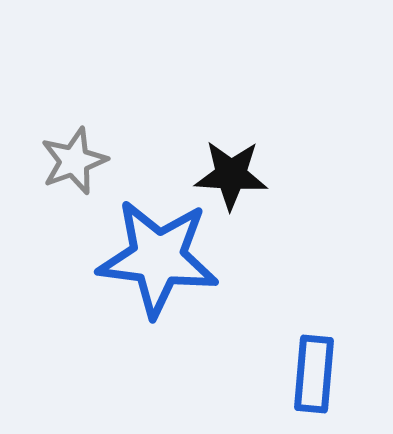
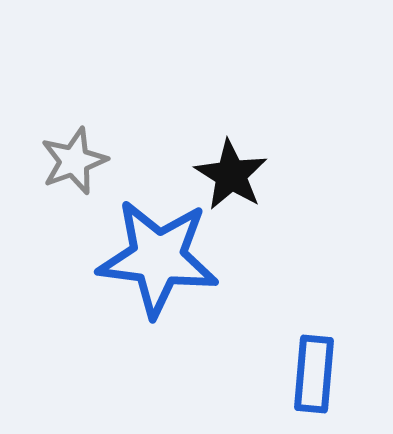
black star: rotated 28 degrees clockwise
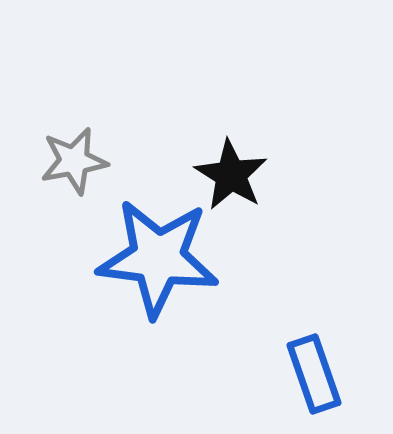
gray star: rotated 10 degrees clockwise
blue rectangle: rotated 24 degrees counterclockwise
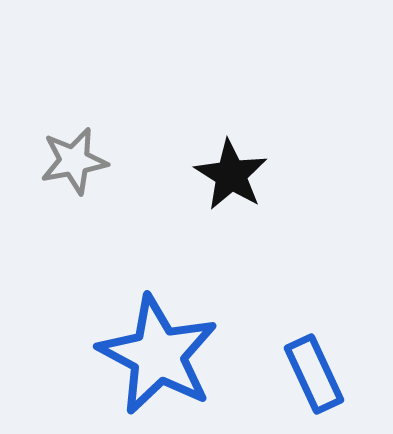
blue star: moved 97 px down; rotated 21 degrees clockwise
blue rectangle: rotated 6 degrees counterclockwise
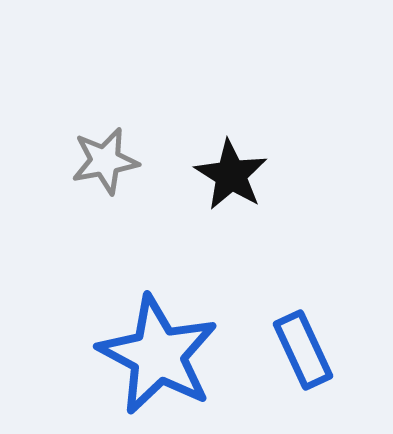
gray star: moved 31 px right
blue rectangle: moved 11 px left, 24 px up
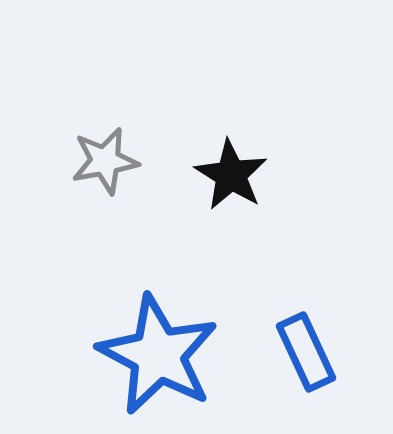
blue rectangle: moved 3 px right, 2 px down
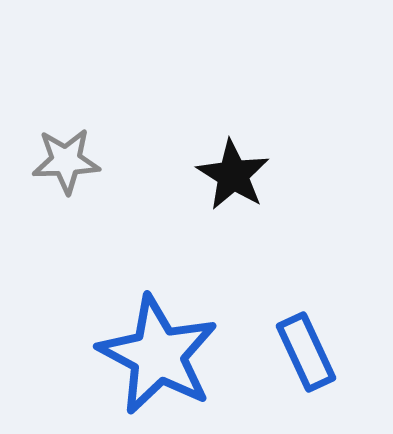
gray star: moved 39 px left; rotated 8 degrees clockwise
black star: moved 2 px right
